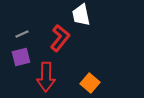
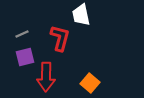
red L-shape: rotated 24 degrees counterclockwise
purple square: moved 4 px right
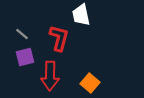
gray line: rotated 64 degrees clockwise
red L-shape: moved 1 px left
red arrow: moved 4 px right, 1 px up
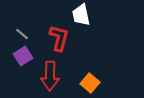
purple square: moved 2 px left, 1 px up; rotated 18 degrees counterclockwise
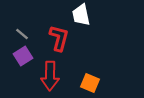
orange square: rotated 18 degrees counterclockwise
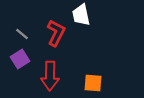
red L-shape: moved 3 px left, 5 px up; rotated 12 degrees clockwise
purple square: moved 3 px left, 3 px down
orange square: moved 3 px right; rotated 18 degrees counterclockwise
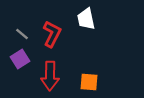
white trapezoid: moved 5 px right, 4 px down
red L-shape: moved 4 px left, 1 px down
orange square: moved 4 px left, 1 px up
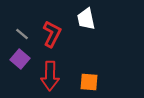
purple square: rotated 18 degrees counterclockwise
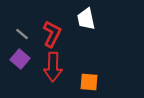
red arrow: moved 3 px right, 9 px up
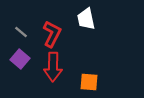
gray line: moved 1 px left, 2 px up
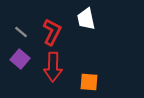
red L-shape: moved 2 px up
